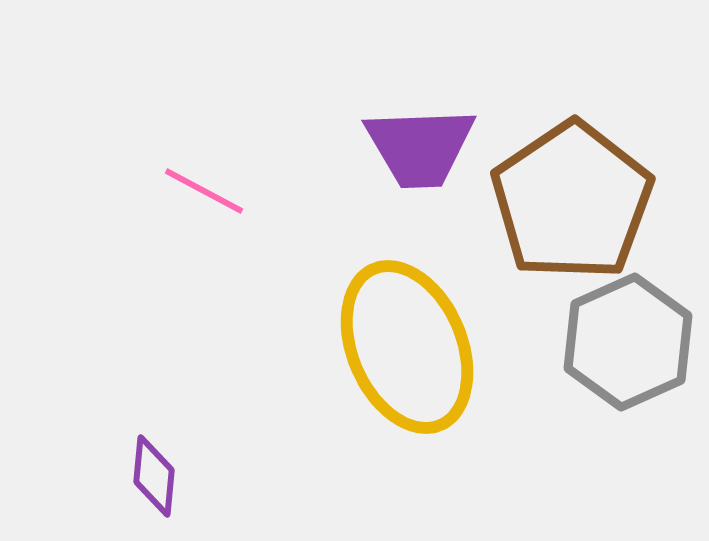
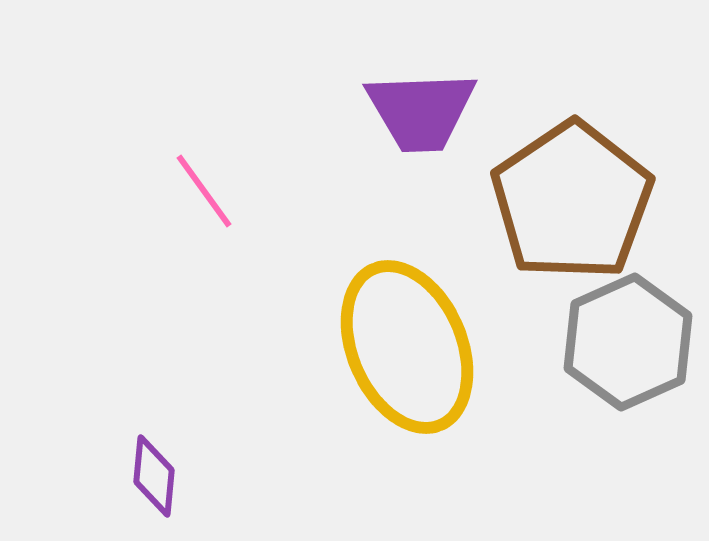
purple trapezoid: moved 1 px right, 36 px up
pink line: rotated 26 degrees clockwise
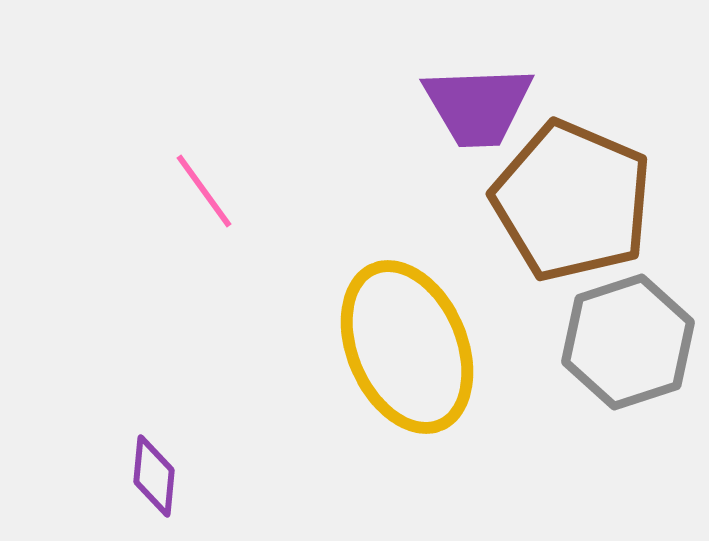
purple trapezoid: moved 57 px right, 5 px up
brown pentagon: rotated 15 degrees counterclockwise
gray hexagon: rotated 6 degrees clockwise
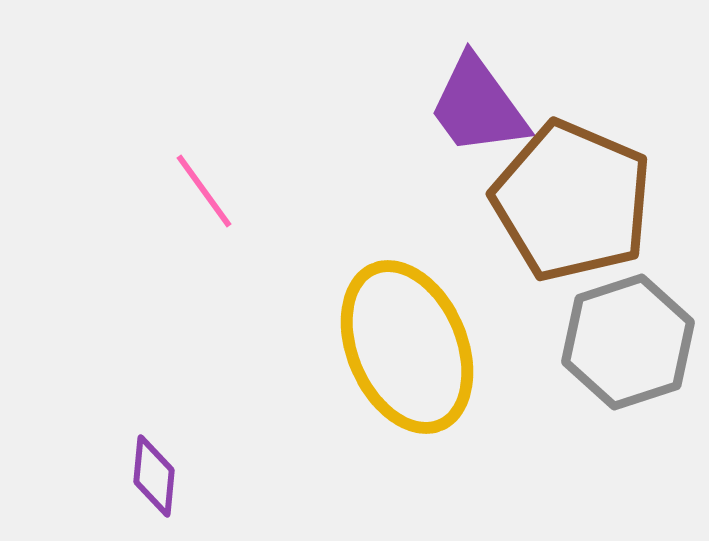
purple trapezoid: rotated 56 degrees clockwise
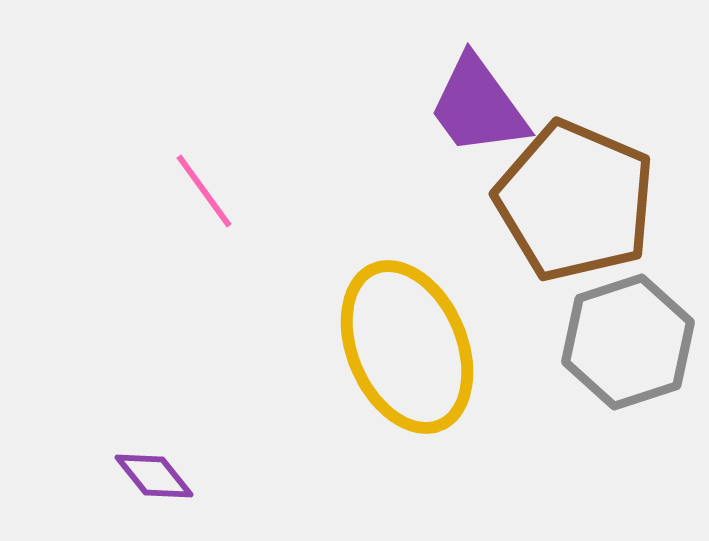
brown pentagon: moved 3 px right
purple diamond: rotated 44 degrees counterclockwise
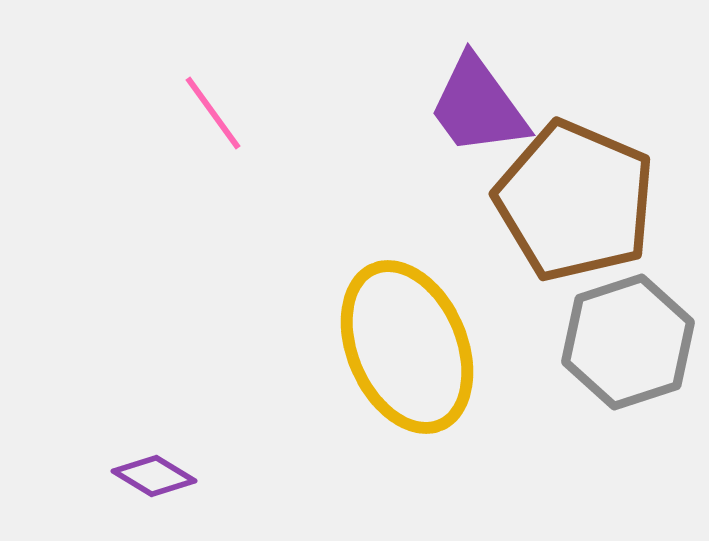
pink line: moved 9 px right, 78 px up
purple diamond: rotated 20 degrees counterclockwise
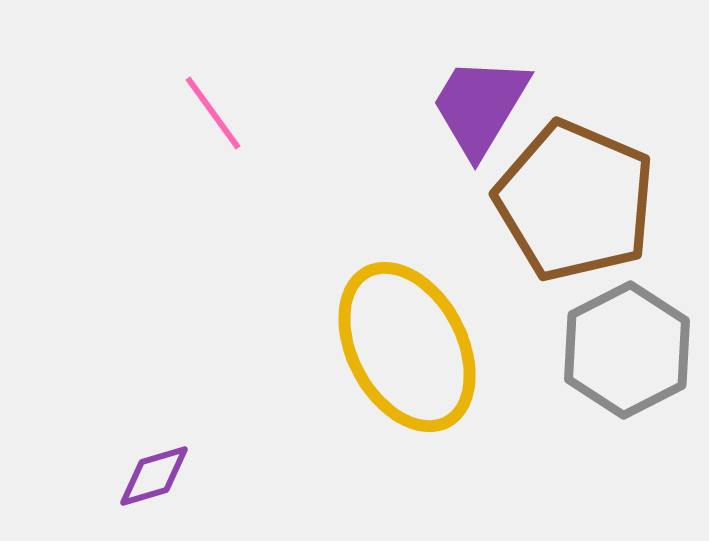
purple trapezoid: moved 2 px right; rotated 67 degrees clockwise
gray hexagon: moved 1 px left, 8 px down; rotated 9 degrees counterclockwise
yellow ellipse: rotated 5 degrees counterclockwise
purple diamond: rotated 48 degrees counterclockwise
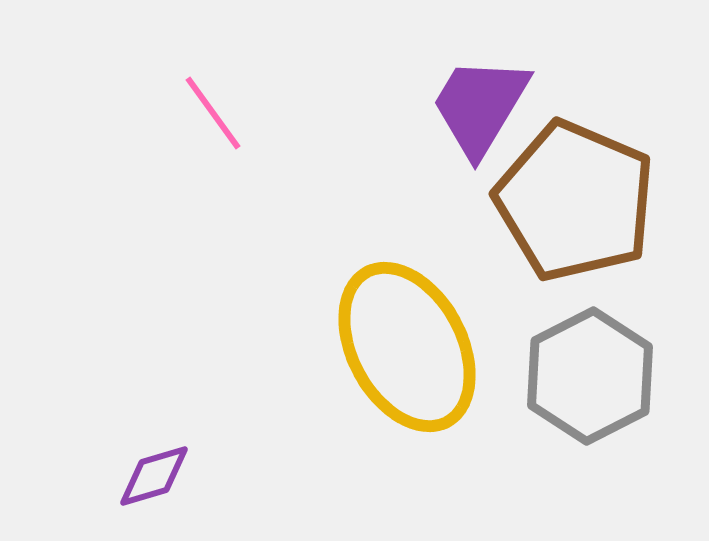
gray hexagon: moved 37 px left, 26 px down
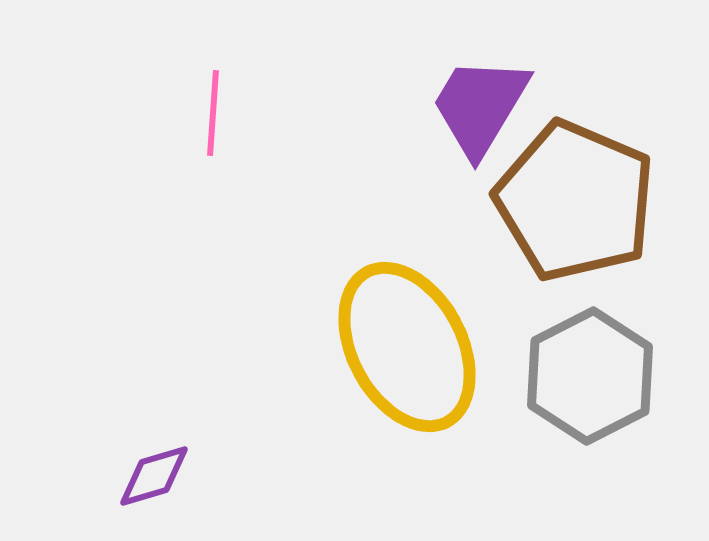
pink line: rotated 40 degrees clockwise
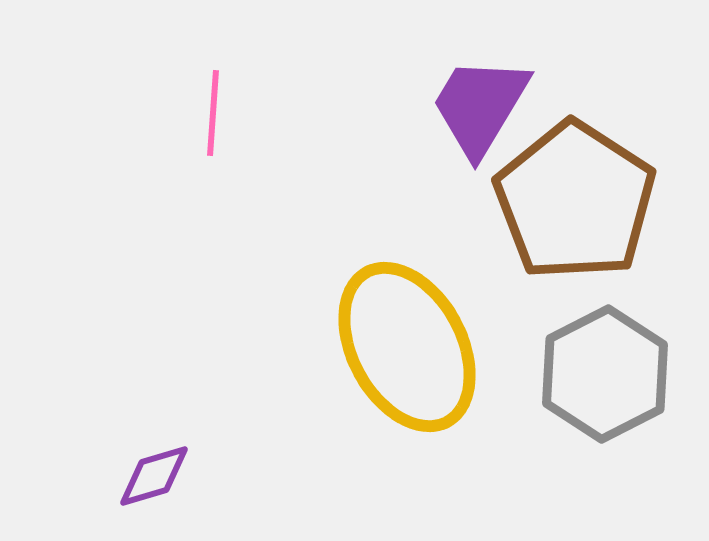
brown pentagon: rotated 10 degrees clockwise
gray hexagon: moved 15 px right, 2 px up
